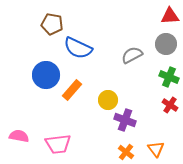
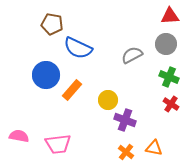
red cross: moved 1 px right, 1 px up
orange triangle: moved 2 px left, 1 px up; rotated 42 degrees counterclockwise
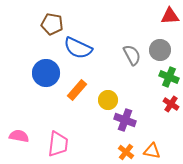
gray circle: moved 6 px left, 6 px down
gray semicircle: rotated 90 degrees clockwise
blue circle: moved 2 px up
orange rectangle: moved 5 px right
pink trapezoid: rotated 76 degrees counterclockwise
orange triangle: moved 2 px left, 3 px down
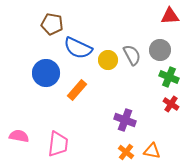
yellow circle: moved 40 px up
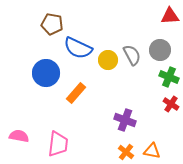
orange rectangle: moved 1 px left, 3 px down
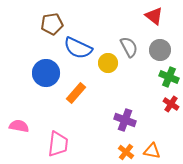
red triangle: moved 16 px left; rotated 42 degrees clockwise
brown pentagon: rotated 20 degrees counterclockwise
gray semicircle: moved 3 px left, 8 px up
yellow circle: moved 3 px down
pink semicircle: moved 10 px up
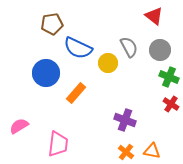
pink semicircle: rotated 42 degrees counterclockwise
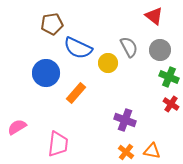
pink semicircle: moved 2 px left, 1 px down
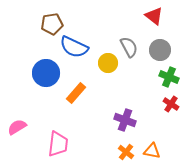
blue semicircle: moved 4 px left, 1 px up
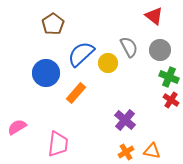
brown pentagon: moved 1 px right; rotated 25 degrees counterclockwise
blue semicircle: moved 7 px right, 7 px down; rotated 112 degrees clockwise
red cross: moved 4 px up
purple cross: rotated 20 degrees clockwise
orange cross: rotated 21 degrees clockwise
